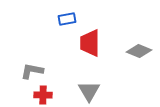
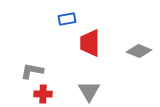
red cross: moved 1 px up
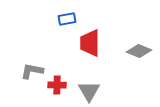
red cross: moved 14 px right, 9 px up
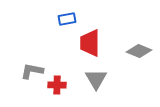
gray triangle: moved 7 px right, 12 px up
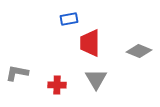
blue rectangle: moved 2 px right
gray L-shape: moved 15 px left, 2 px down
